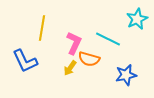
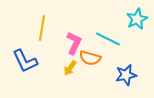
orange semicircle: moved 1 px right, 1 px up
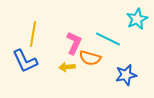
yellow line: moved 9 px left, 6 px down
yellow arrow: moved 3 px left, 1 px up; rotated 49 degrees clockwise
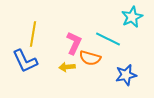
cyan star: moved 5 px left, 2 px up
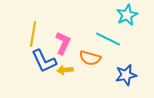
cyan star: moved 5 px left, 2 px up
pink L-shape: moved 11 px left
blue L-shape: moved 19 px right
yellow arrow: moved 2 px left, 3 px down
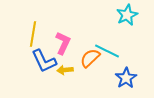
cyan line: moved 1 px left, 12 px down
orange semicircle: rotated 120 degrees clockwise
blue star: moved 3 px down; rotated 20 degrees counterclockwise
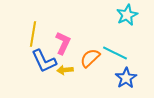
cyan line: moved 8 px right, 2 px down
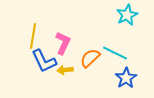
yellow line: moved 2 px down
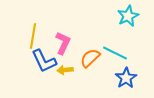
cyan star: moved 1 px right, 1 px down
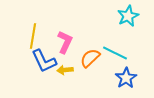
pink L-shape: moved 2 px right, 1 px up
